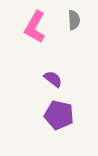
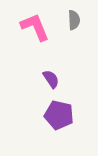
pink L-shape: rotated 128 degrees clockwise
purple semicircle: moved 2 px left; rotated 18 degrees clockwise
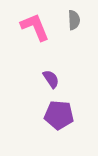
purple pentagon: rotated 8 degrees counterclockwise
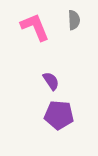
purple semicircle: moved 2 px down
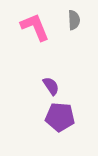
purple semicircle: moved 5 px down
purple pentagon: moved 1 px right, 2 px down
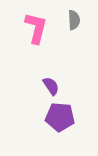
pink L-shape: moved 1 px right, 1 px down; rotated 36 degrees clockwise
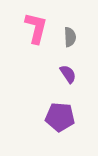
gray semicircle: moved 4 px left, 17 px down
purple semicircle: moved 17 px right, 12 px up
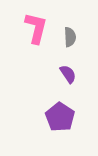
purple pentagon: rotated 28 degrees clockwise
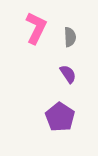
pink L-shape: rotated 12 degrees clockwise
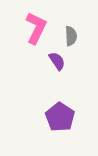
gray semicircle: moved 1 px right, 1 px up
purple semicircle: moved 11 px left, 13 px up
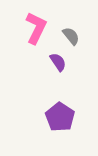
gray semicircle: rotated 36 degrees counterclockwise
purple semicircle: moved 1 px right, 1 px down
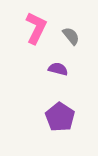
purple semicircle: moved 7 px down; rotated 42 degrees counterclockwise
